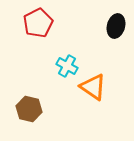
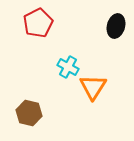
cyan cross: moved 1 px right, 1 px down
orange triangle: rotated 28 degrees clockwise
brown hexagon: moved 4 px down
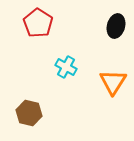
red pentagon: rotated 12 degrees counterclockwise
cyan cross: moved 2 px left
orange triangle: moved 20 px right, 5 px up
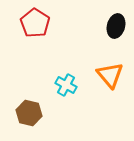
red pentagon: moved 3 px left
cyan cross: moved 18 px down
orange triangle: moved 3 px left, 7 px up; rotated 12 degrees counterclockwise
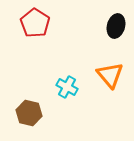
cyan cross: moved 1 px right, 2 px down
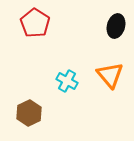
cyan cross: moved 6 px up
brown hexagon: rotated 20 degrees clockwise
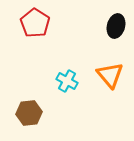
brown hexagon: rotated 20 degrees clockwise
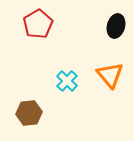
red pentagon: moved 3 px right, 1 px down; rotated 8 degrees clockwise
cyan cross: rotated 15 degrees clockwise
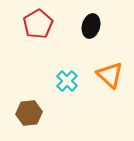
black ellipse: moved 25 px left
orange triangle: rotated 8 degrees counterclockwise
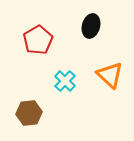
red pentagon: moved 16 px down
cyan cross: moved 2 px left
